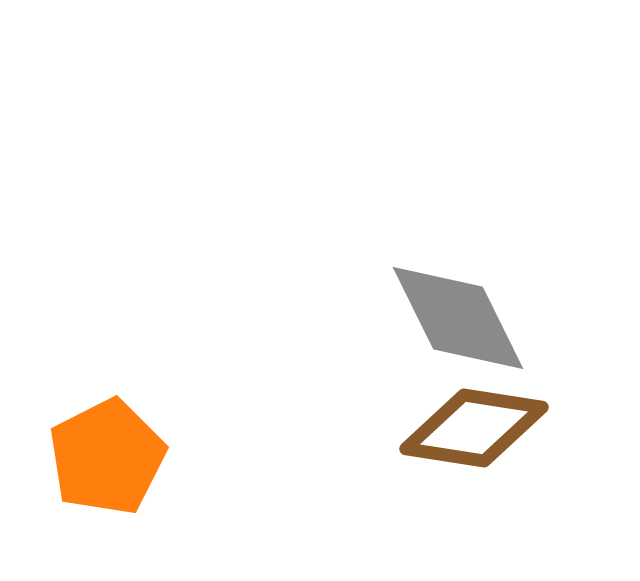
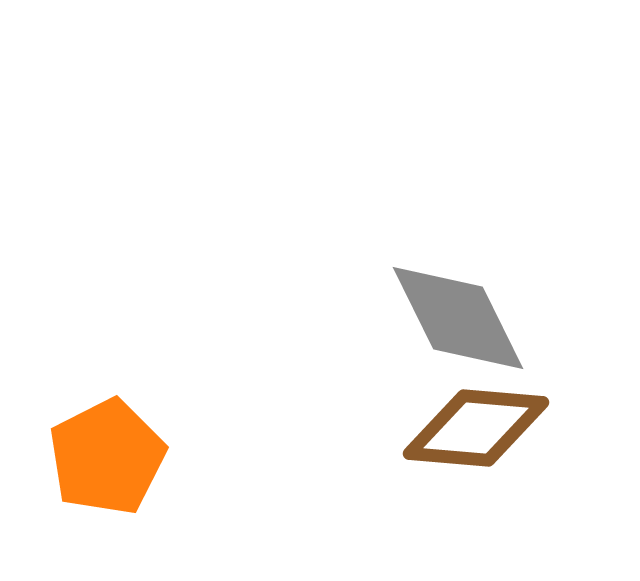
brown diamond: moved 2 px right; rotated 4 degrees counterclockwise
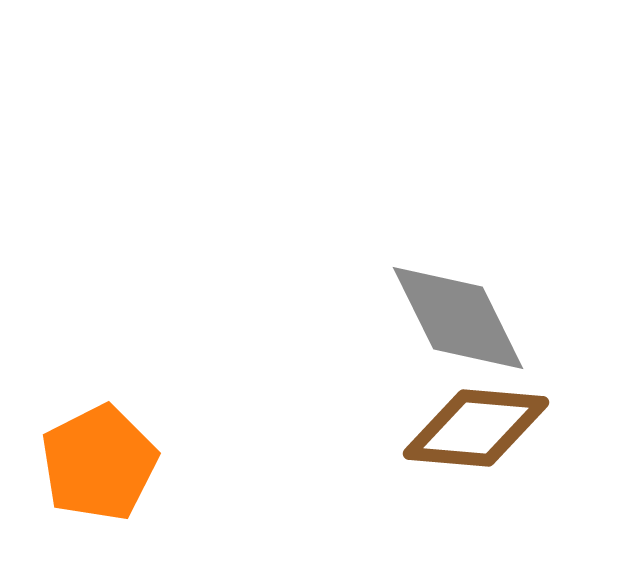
orange pentagon: moved 8 px left, 6 px down
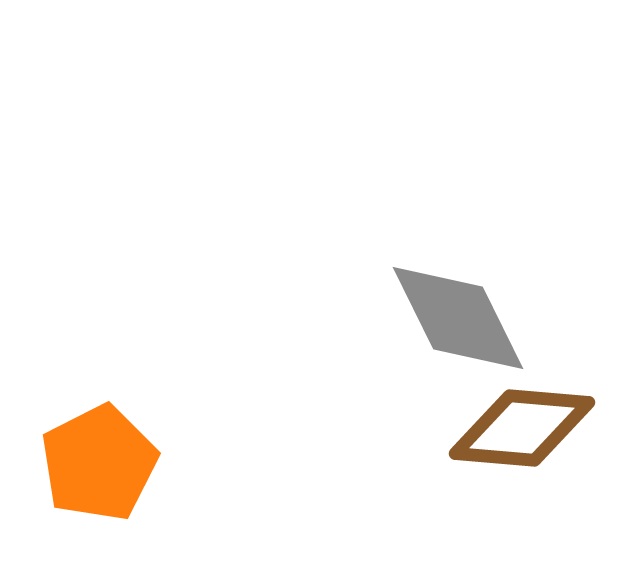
brown diamond: moved 46 px right
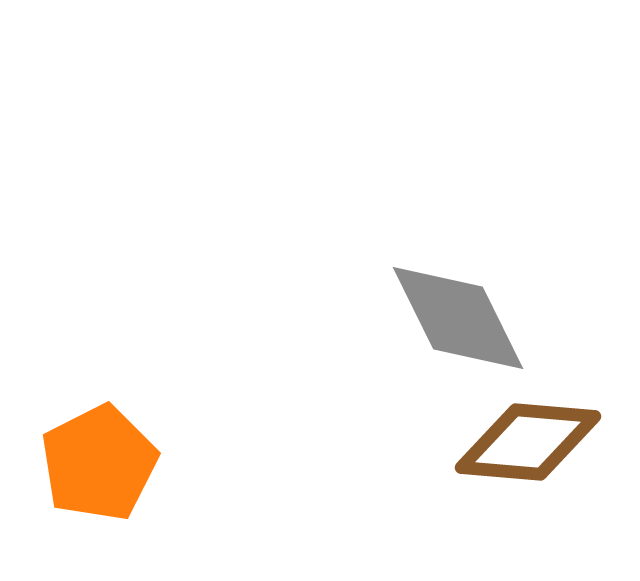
brown diamond: moved 6 px right, 14 px down
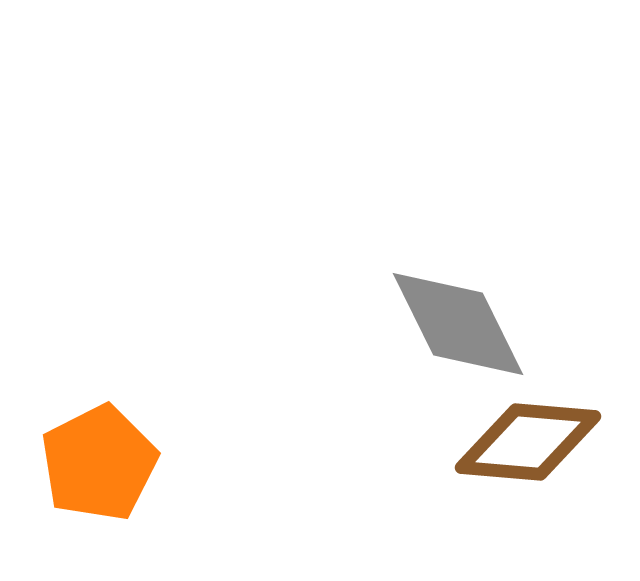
gray diamond: moved 6 px down
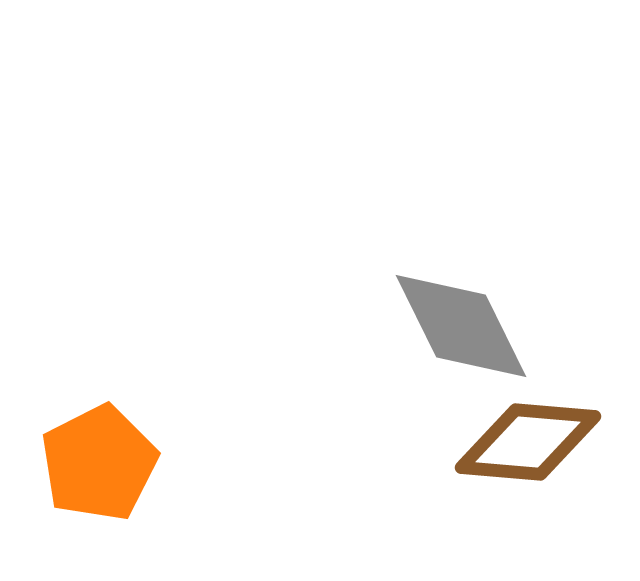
gray diamond: moved 3 px right, 2 px down
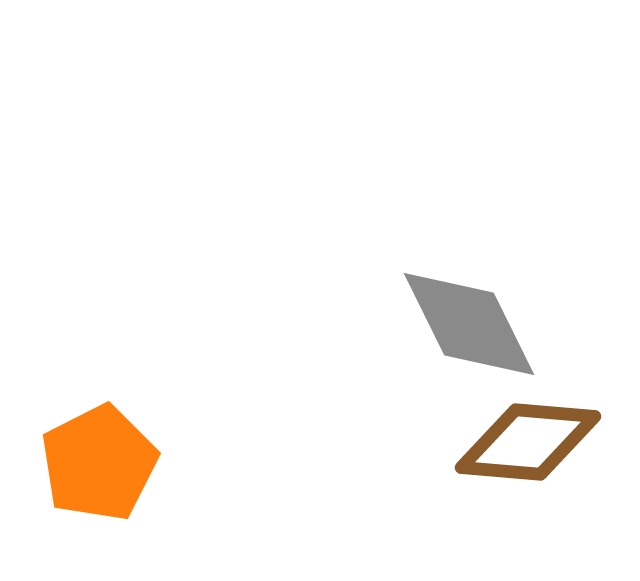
gray diamond: moved 8 px right, 2 px up
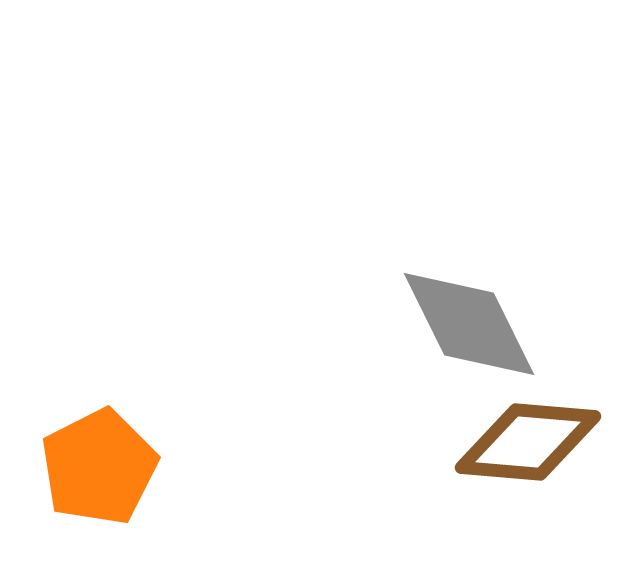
orange pentagon: moved 4 px down
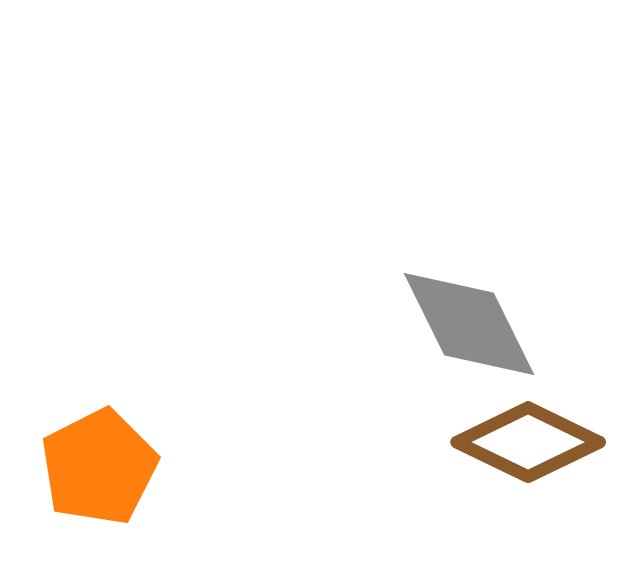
brown diamond: rotated 21 degrees clockwise
